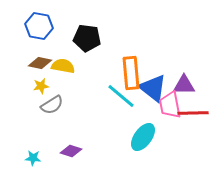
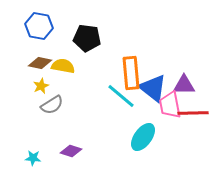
yellow star: rotated 14 degrees counterclockwise
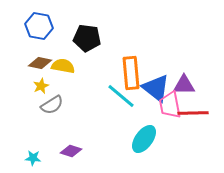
blue triangle: moved 3 px right
cyan ellipse: moved 1 px right, 2 px down
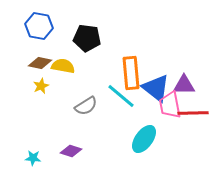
gray semicircle: moved 34 px right, 1 px down
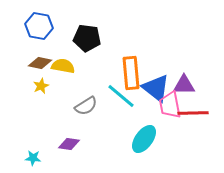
purple diamond: moved 2 px left, 7 px up; rotated 10 degrees counterclockwise
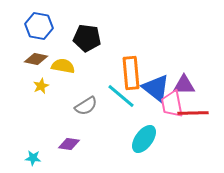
brown diamond: moved 4 px left, 4 px up
pink trapezoid: moved 2 px right, 1 px up
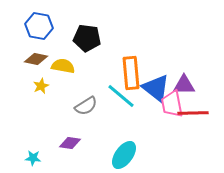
cyan ellipse: moved 20 px left, 16 px down
purple diamond: moved 1 px right, 1 px up
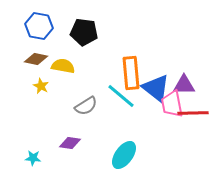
black pentagon: moved 3 px left, 6 px up
yellow star: rotated 21 degrees counterclockwise
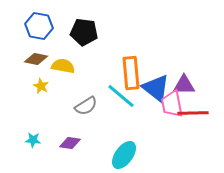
cyan star: moved 18 px up
